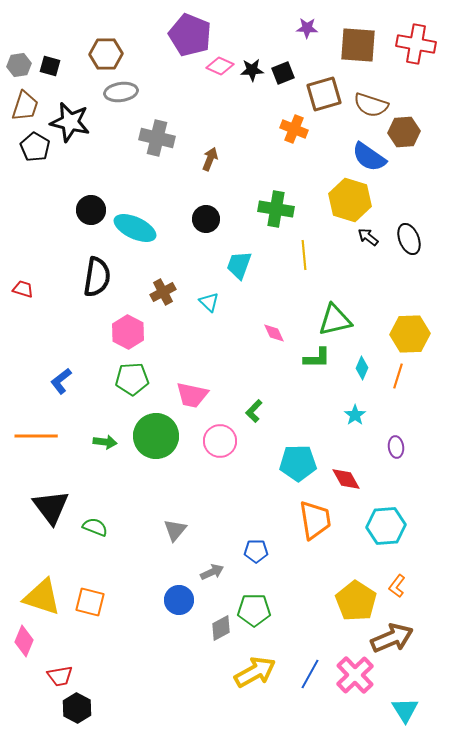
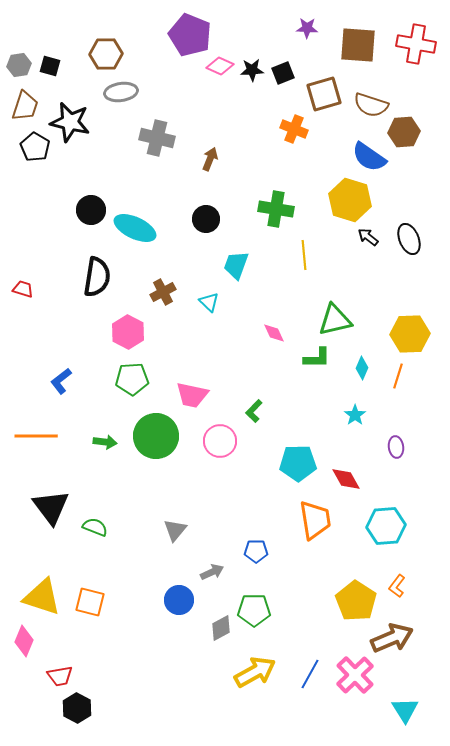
cyan trapezoid at (239, 265): moved 3 px left
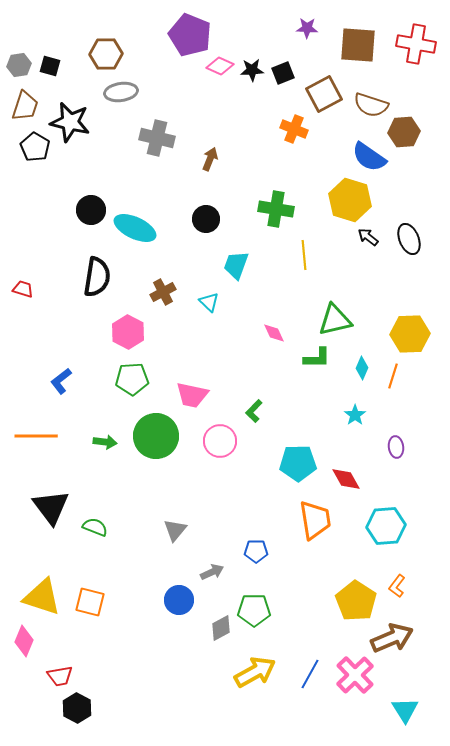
brown square at (324, 94): rotated 12 degrees counterclockwise
orange line at (398, 376): moved 5 px left
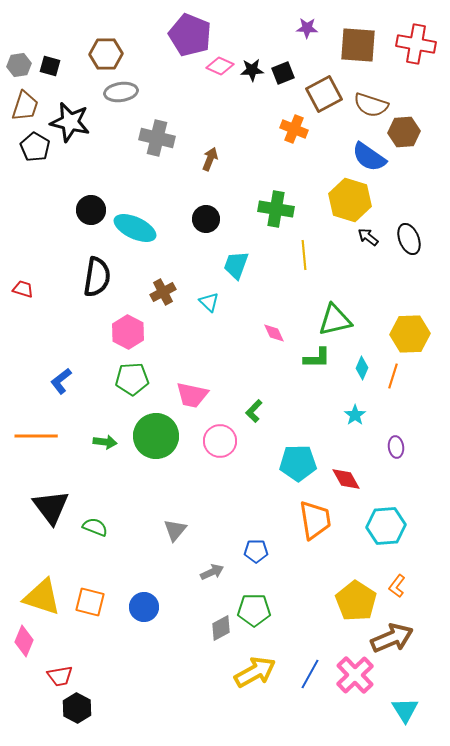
blue circle at (179, 600): moved 35 px left, 7 px down
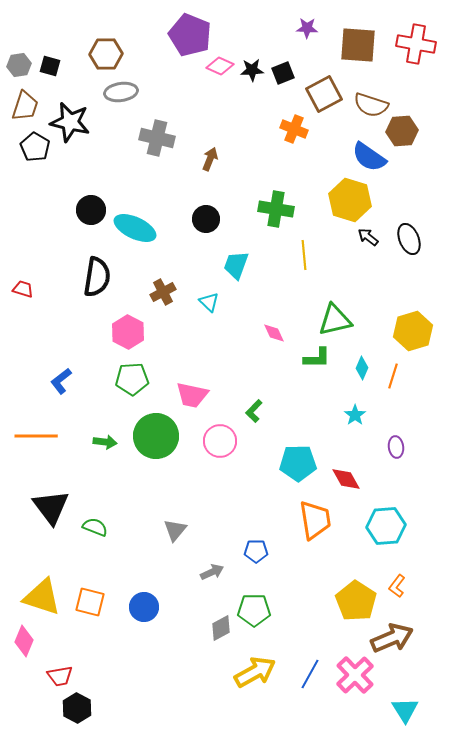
brown hexagon at (404, 132): moved 2 px left, 1 px up
yellow hexagon at (410, 334): moved 3 px right, 3 px up; rotated 15 degrees counterclockwise
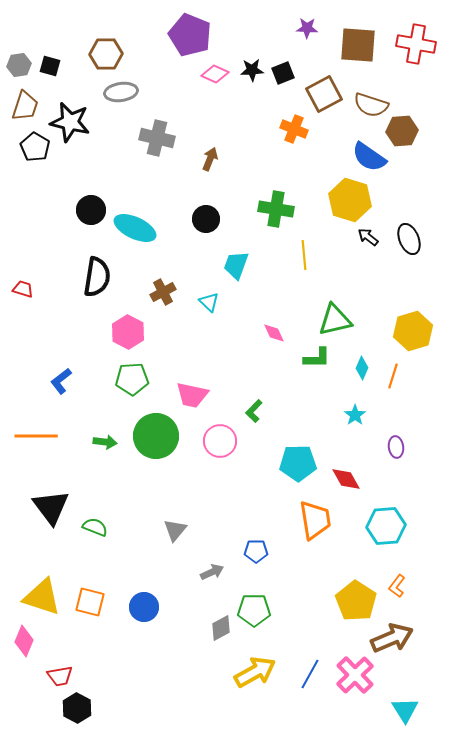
pink diamond at (220, 66): moved 5 px left, 8 px down
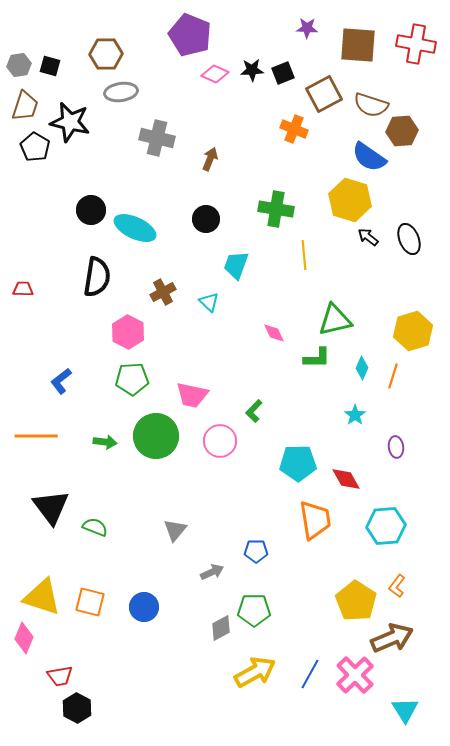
red trapezoid at (23, 289): rotated 15 degrees counterclockwise
pink diamond at (24, 641): moved 3 px up
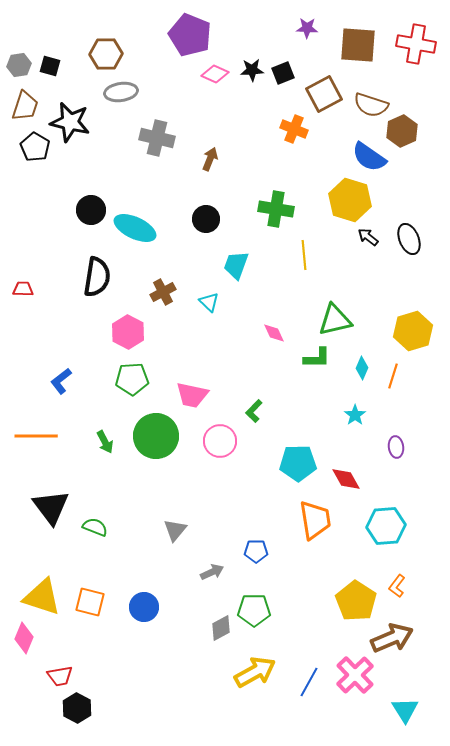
brown hexagon at (402, 131): rotated 20 degrees counterclockwise
green arrow at (105, 442): rotated 55 degrees clockwise
blue line at (310, 674): moved 1 px left, 8 px down
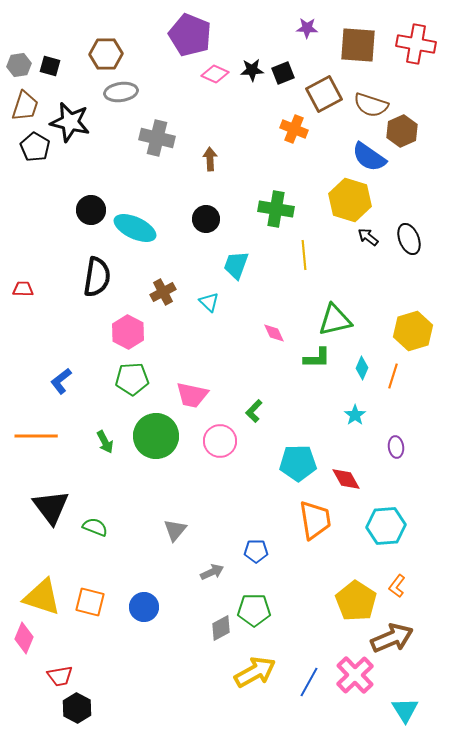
brown arrow at (210, 159): rotated 25 degrees counterclockwise
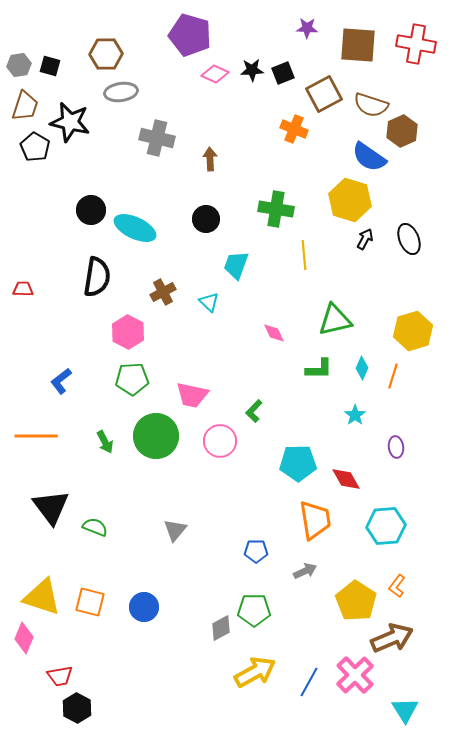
purple pentagon at (190, 35): rotated 6 degrees counterclockwise
black arrow at (368, 237): moved 3 px left, 2 px down; rotated 80 degrees clockwise
green L-shape at (317, 358): moved 2 px right, 11 px down
gray arrow at (212, 572): moved 93 px right, 1 px up
